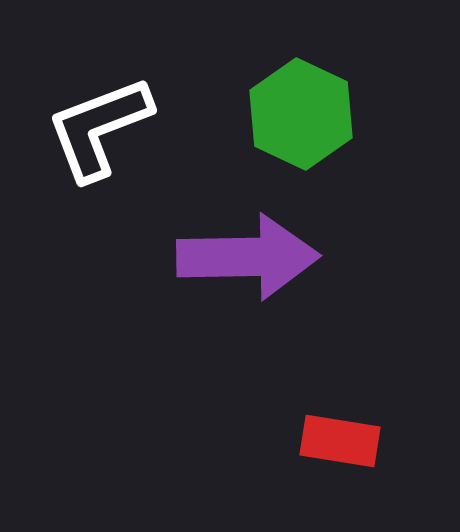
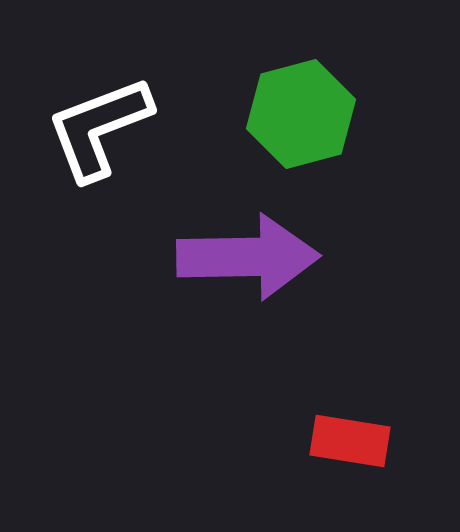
green hexagon: rotated 20 degrees clockwise
red rectangle: moved 10 px right
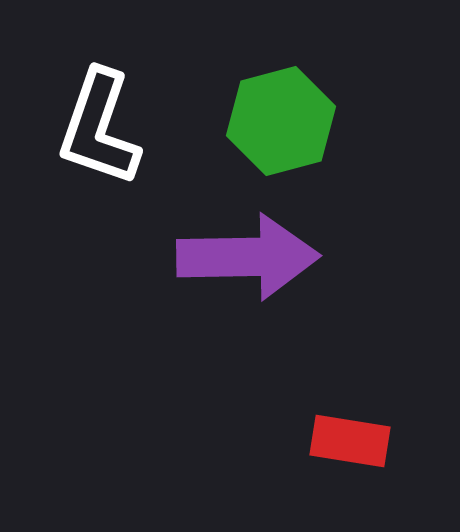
green hexagon: moved 20 px left, 7 px down
white L-shape: rotated 50 degrees counterclockwise
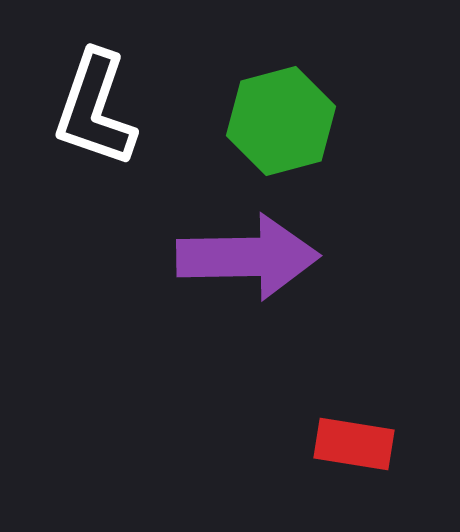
white L-shape: moved 4 px left, 19 px up
red rectangle: moved 4 px right, 3 px down
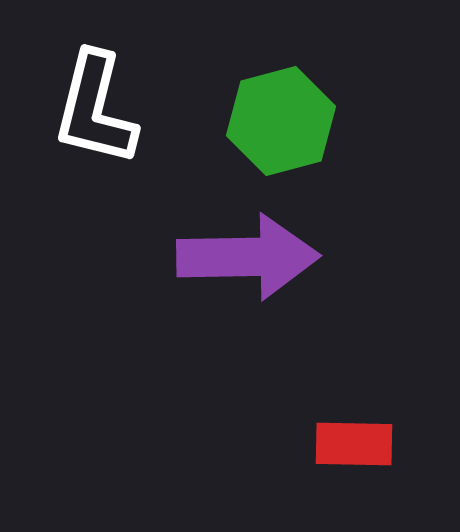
white L-shape: rotated 5 degrees counterclockwise
red rectangle: rotated 8 degrees counterclockwise
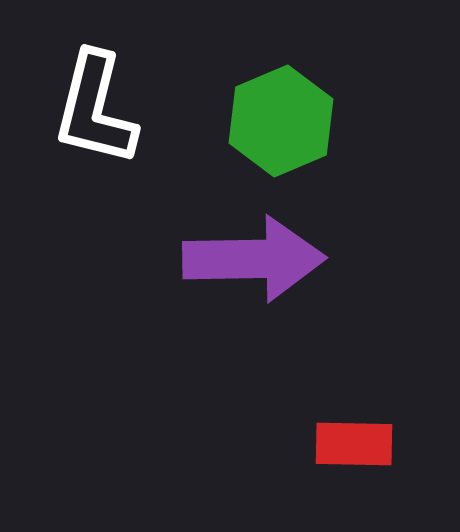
green hexagon: rotated 8 degrees counterclockwise
purple arrow: moved 6 px right, 2 px down
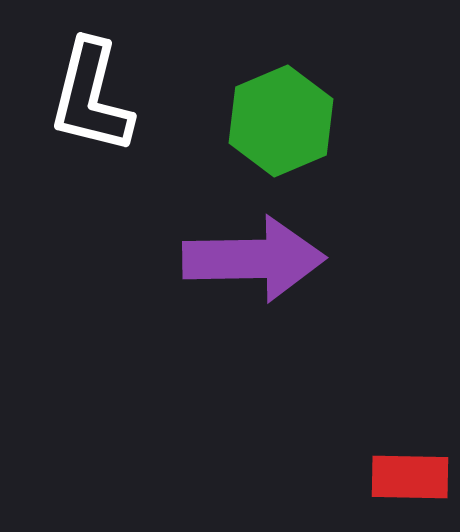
white L-shape: moved 4 px left, 12 px up
red rectangle: moved 56 px right, 33 px down
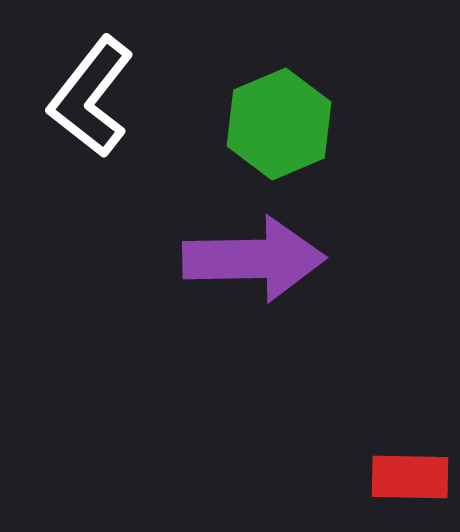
white L-shape: rotated 24 degrees clockwise
green hexagon: moved 2 px left, 3 px down
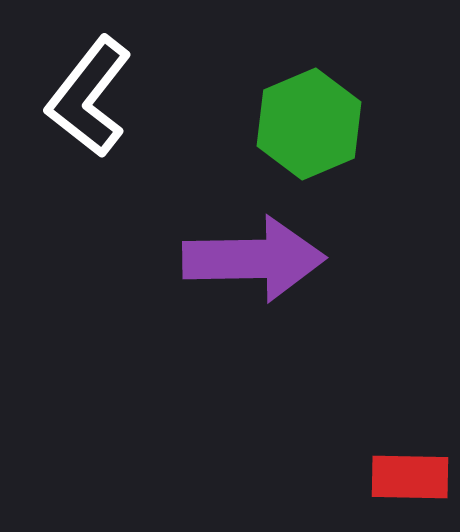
white L-shape: moved 2 px left
green hexagon: moved 30 px right
